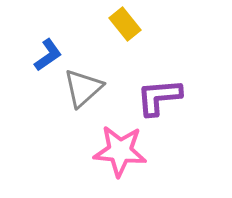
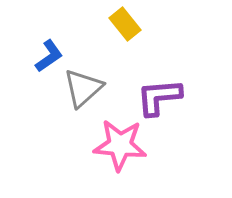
blue L-shape: moved 1 px right, 1 px down
pink star: moved 6 px up
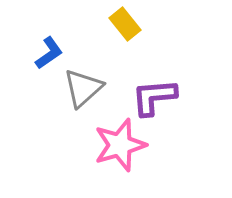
blue L-shape: moved 3 px up
purple L-shape: moved 5 px left
pink star: rotated 22 degrees counterclockwise
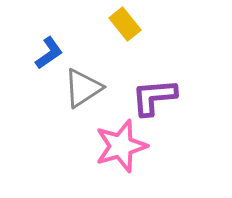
gray triangle: rotated 9 degrees clockwise
pink star: moved 1 px right, 1 px down
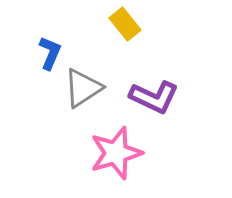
blue L-shape: moved 1 px right; rotated 32 degrees counterclockwise
purple L-shape: rotated 150 degrees counterclockwise
pink star: moved 5 px left, 7 px down
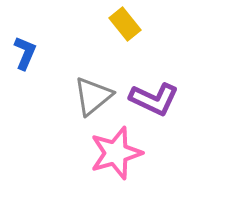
blue L-shape: moved 25 px left
gray triangle: moved 10 px right, 8 px down; rotated 6 degrees counterclockwise
purple L-shape: moved 2 px down
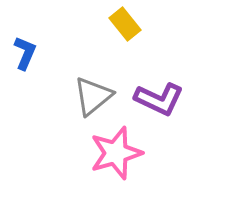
purple L-shape: moved 5 px right
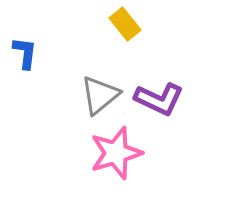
blue L-shape: rotated 16 degrees counterclockwise
gray triangle: moved 7 px right, 1 px up
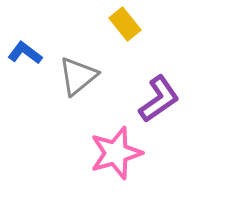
blue L-shape: rotated 60 degrees counterclockwise
gray triangle: moved 22 px left, 19 px up
purple L-shape: rotated 60 degrees counterclockwise
